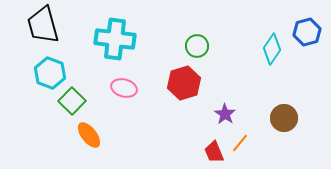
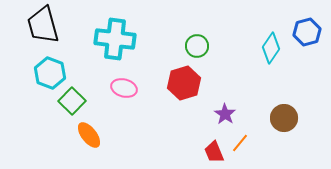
cyan diamond: moved 1 px left, 1 px up
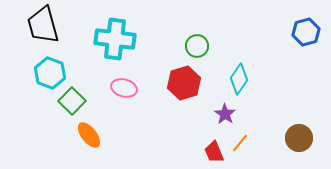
blue hexagon: moved 1 px left
cyan diamond: moved 32 px left, 31 px down
brown circle: moved 15 px right, 20 px down
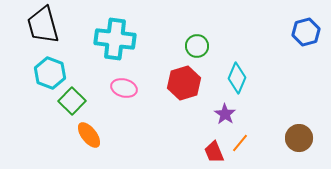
cyan diamond: moved 2 px left, 1 px up; rotated 12 degrees counterclockwise
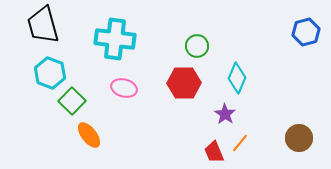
red hexagon: rotated 16 degrees clockwise
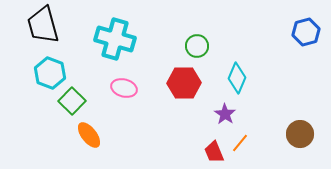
cyan cross: rotated 9 degrees clockwise
brown circle: moved 1 px right, 4 px up
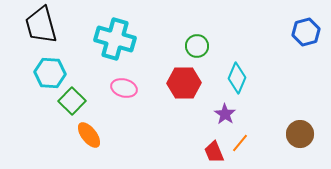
black trapezoid: moved 2 px left
cyan hexagon: rotated 16 degrees counterclockwise
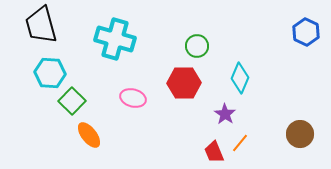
blue hexagon: rotated 20 degrees counterclockwise
cyan diamond: moved 3 px right
pink ellipse: moved 9 px right, 10 px down
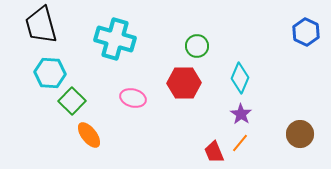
purple star: moved 16 px right
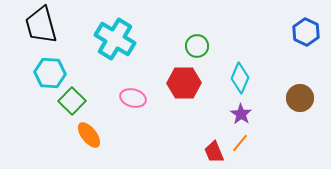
cyan cross: rotated 15 degrees clockwise
brown circle: moved 36 px up
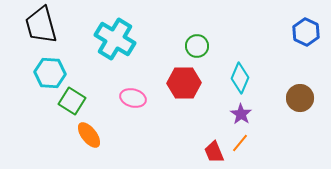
green square: rotated 12 degrees counterclockwise
